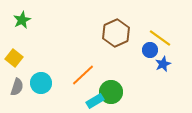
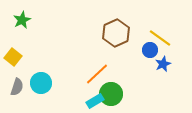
yellow square: moved 1 px left, 1 px up
orange line: moved 14 px right, 1 px up
green circle: moved 2 px down
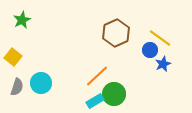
orange line: moved 2 px down
green circle: moved 3 px right
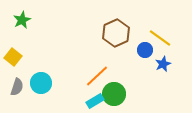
blue circle: moved 5 px left
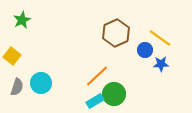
yellow square: moved 1 px left, 1 px up
blue star: moved 2 px left; rotated 21 degrees clockwise
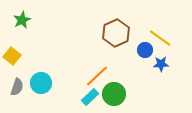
cyan rectangle: moved 5 px left, 4 px up; rotated 12 degrees counterclockwise
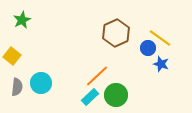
blue circle: moved 3 px right, 2 px up
blue star: rotated 21 degrees clockwise
gray semicircle: rotated 12 degrees counterclockwise
green circle: moved 2 px right, 1 px down
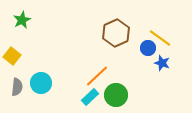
blue star: moved 1 px right, 1 px up
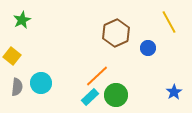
yellow line: moved 9 px right, 16 px up; rotated 25 degrees clockwise
blue star: moved 12 px right, 29 px down; rotated 21 degrees clockwise
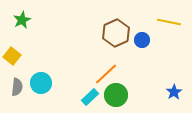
yellow line: rotated 50 degrees counterclockwise
blue circle: moved 6 px left, 8 px up
orange line: moved 9 px right, 2 px up
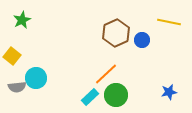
cyan circle: moved 5 px left, 5 px up
gray semicircle: rotated 78 degrees clockwise
blue star: moved 5 px left; rotated 21 degrees clockwise
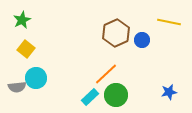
yellow square: moved 14 px right, 7 px up
